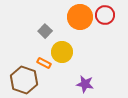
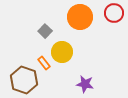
red circle: moved 9 px right, 2 px up
orange rectangle: rotated 24 degrees clockwise
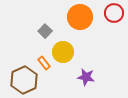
yellow circle: moved 1 px right
brown hexagon: rotated 16 degrees clockwise
purple star: moved 1 px right, 7 px up
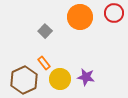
yellow circle: moved 3 px left, 27 px down
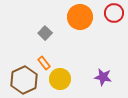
gray square: moved 2 px down
purple star: moved 17 px right
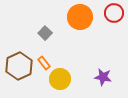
brown hexagon: moved 5 px left, 14 px up
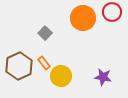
red circle: moved 2 px left, 1 px up
orange circle: moved 3 px right, 1 px down
yellow circle: moved 1 px right, 3 px up
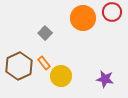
purple star: moved 2 px right, 2 px down
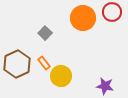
brown hexagon: moved 2 px left, 2 px up
purple star: moved 7 px down
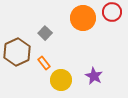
brown hexagon: moved 12 px up
yellow circle: moved 4 px down
purple star: moved 11 px left, 10 px up; rotated 18 degrees clockwise
